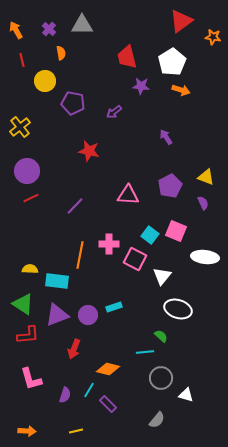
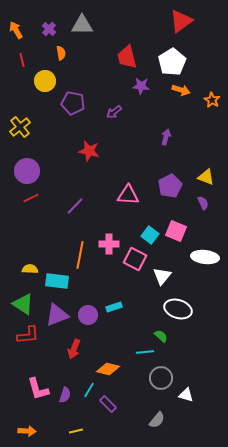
orange star at (213, 37): moved 1 px left, 63 px down; rotated 21 degrees clockwise
purple arrow at (166, 137): rotated 49 degrees clockwise
pink L-shape at (31, 379): moved 7 px right, 10 px down
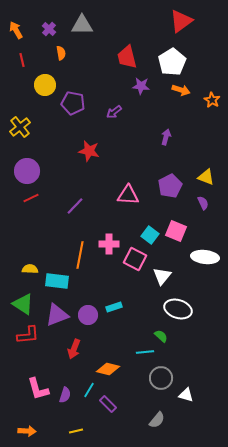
yellow circle at (45, 81): moved 4 px down
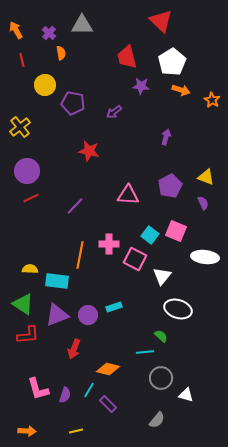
red triangle at (181, 21): moved 20 px left; rotated 40 degrees counterclockwise
purple cross at (49, 29): moved 4 px down
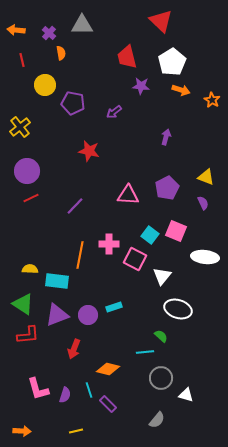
orange arrow at (16, 30): rotated 54 degrees counterclockwise
purple pentagon at (170, 186): moved 3 px left, 2 px down
cyan line at (89, 390): rotated 49 degrees counterclockwise
orange arrow at (27, 431): moved 5 px left
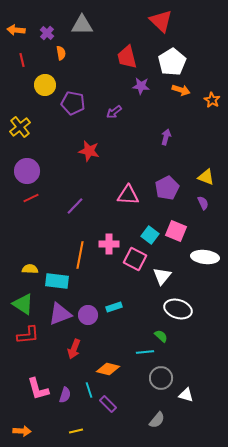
purple cross at (49, 33): moved 2 px left
purple triangle at (57, 315): moved 3 px right, 1 px up
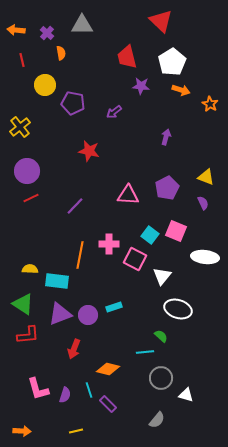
orange star at (212, 100): moved 2 px left, 4 px down
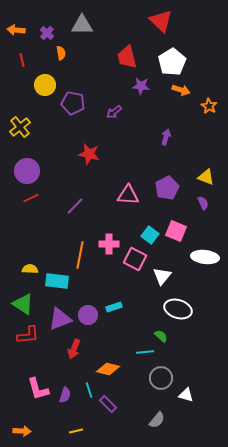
orange star at (210, 104): moved 1 px left, 2 px down
red star at (89, 151): moved 3 px down
purple triangle at (60, 314): moved 5 px down
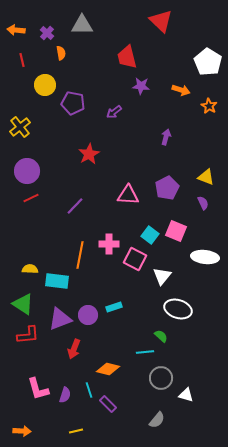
white pentagon at (172, 62): moved 36 px right; rotated 8 degrees counterclockwise
red star at (89, 154): rotated 30 degrees clockwise
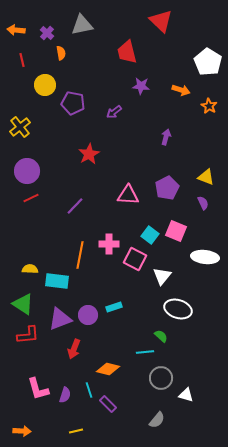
gray triangle at (82, 25): rotated 10 degrees counterclockwise
red trapezoid at (127, 57): moved 5 px up
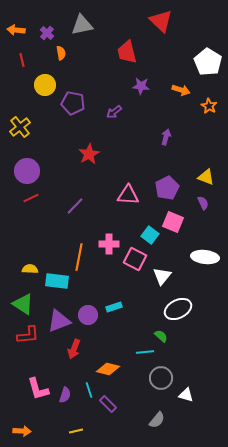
pink square at (176, 231): moved 3 px left, 9 px up
orange line at (80, 255): moved 1 px left, 2 px down
white ellipse at (178, 309): rotated 44 degrees counterclockwise
purple triangle at (60, 319): moved 1 px left, 2 px down
